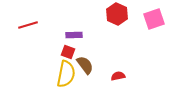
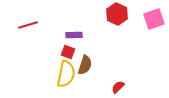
brown semicircle: rotated 54 degrees clockwise
red semicircle: moved 11 px down; rotated 32 degrees counterclockwise
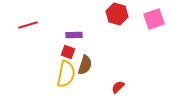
red hexagon: rotated 10 degrees counterclockwise
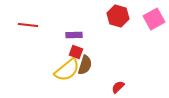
red hexagon: moved 1 px right, 2 px down
pink square: rotated 10 degrees counterclockwise
red line: rotated 24 degrees clockwise
red square: moved 8 px right
yellow semicircle: moved 1 px right, 4 px up; rotated 40 degrees clockwise
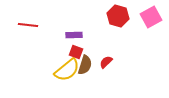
pink square: moved 3 px left, 2 px up
red semicircle: moved 12 px left, 25 px up
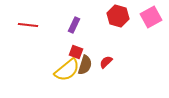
purple rectangle: moved 10 px up; rotated 63 degrees counterclockwise
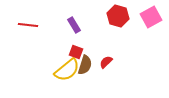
purple rectangle: rotated 56 degrees counterclockwise
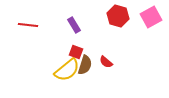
red semicircle: rotated 96 degrees counterclockwise
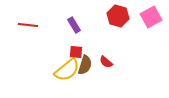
red square: rotated 16 degrees counterclockwise
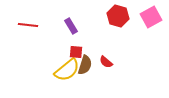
purple rectangle: moved 3 px left, 1 px down
